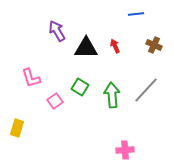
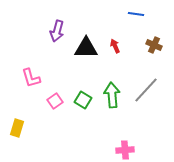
blue line: rotated 14 degrees clockwise
purple arrow: rotated 135 degrees counterclockwise
green square: moved 3 px right, 13 px down
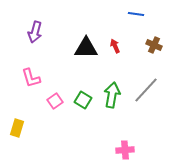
purple arrow: moved 22 px left, 1 px down
green arrow: rotated 15 degrees clockwise
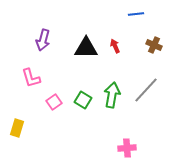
blue line: rotated 14 degrees counterclockwise
purple arrow: moved 8 px right, 8 px down
pink square: moved 1 px left, 1 px down
pink cross: moved 2 px right, 2 px up
